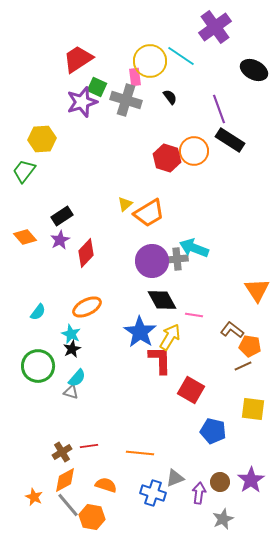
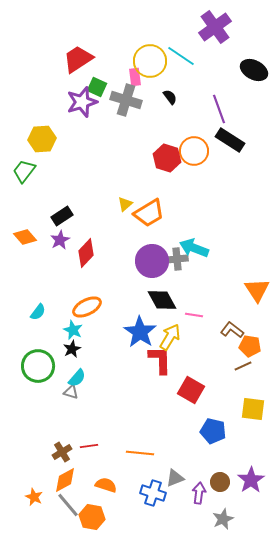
cyan star at (71, 334): moved 2 px right, 4 px up
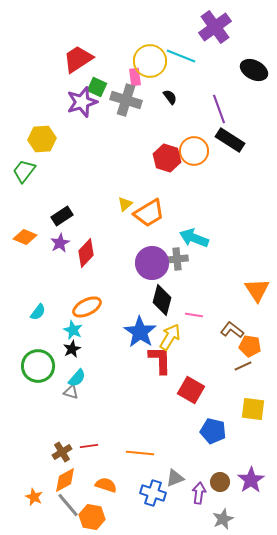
cyan line at (181, 56): rotated 12 degrees counterclockwise
orange diamond at (25, 237): rotated 25 degrees counterclockwise
purple star at (60, 240): moved 3 px down
cyan arrow at (194, 248): moved 10 px up
purple circle at (152, 261): moved 2 px down
black diamond at (162, 300): rotated 44 degrees clockwise
